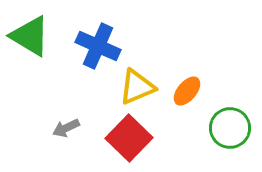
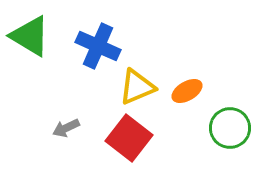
orange ellipse: rotated 20 degrees clockwise
red square: rotated 6 degrees counterclockwise
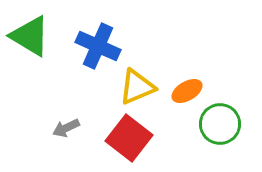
green circle: moved 10 px left, 4 px up
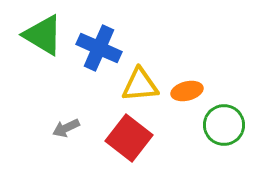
green triangle: moved 13 px right, 1 px up
blue cross: moved 1 px right, 2 px down
yellow triangle: moved 3 px right, 2 px up; rotated 18 degrees clockwise
orange ellipse: rotated 16 degrees clockwise
green circle: moved 4 px right, 1 px down
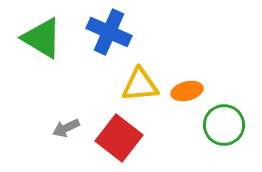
green triangle: moved 1 px left, 3 px down
blue cross: moved 10 px right, 16 px up
red square: moved 10 px left
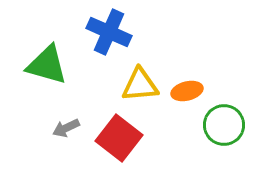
green triangle: moved 5 px right, 27 px down; rotated 15 degrees counterclockwise
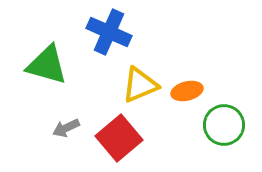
yellow triangle: rotated 18 degrees counterclockwise
red square: rotated 12 degrees clockwise
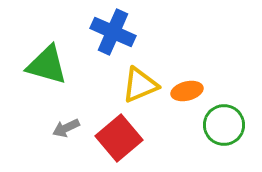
blue cross: moved 4 px right
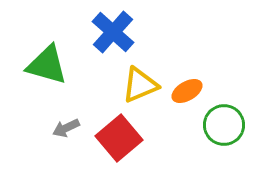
blue cross: rotated 18 degrees clockwise
orange ellipse: rotated 16 degrees counterclockwise
